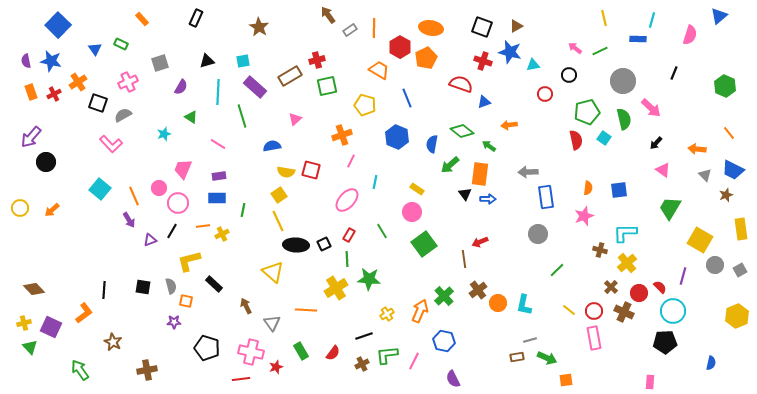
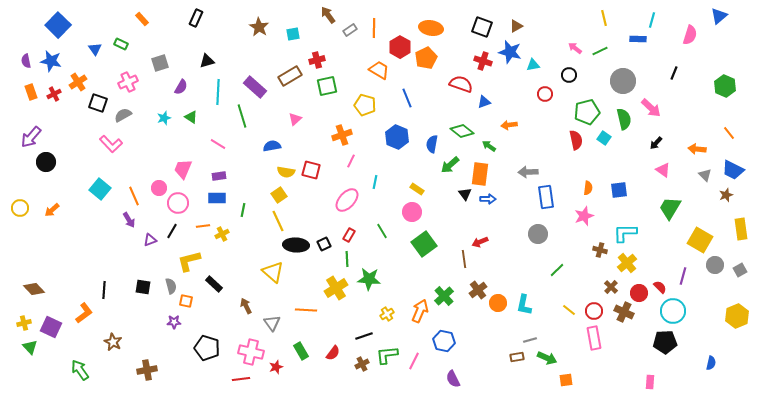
cyan square at (243, 61): moved 50 px right, 27 px up
cyan star at (164, 134): moved 16 px up
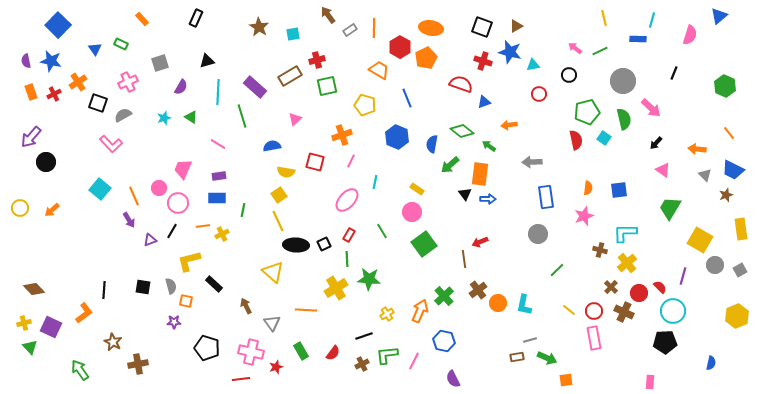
red circle at (545, 94): moved 6 px left
red square at (311, 170): moved 4 px right, 8 px up
gray arrow at (528, 172): moved 4 px right, 10 px up
brown cross at (147, 370): moved 9 px left, 6 px up
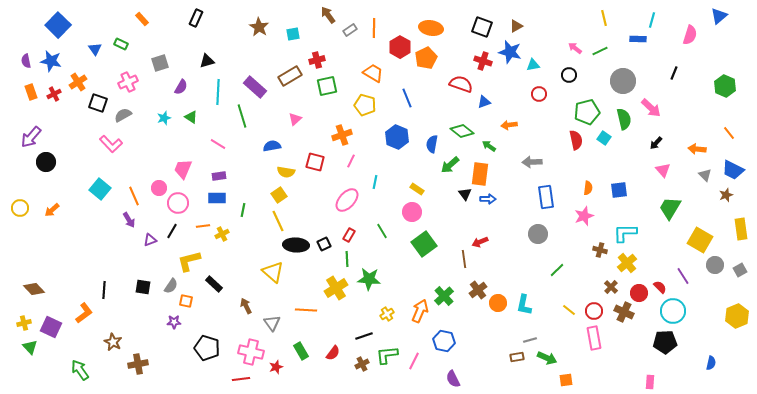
orange trapezoid at (379, 70): moved 6 px left, 3 px down
pink triangle at (663, 170): rotated 14 degrees clockwise
purple line at (683, 276): rotated 48 degrees counterclockwise
gray semicircle at (171, 286): rotated 49 degrees clockwise
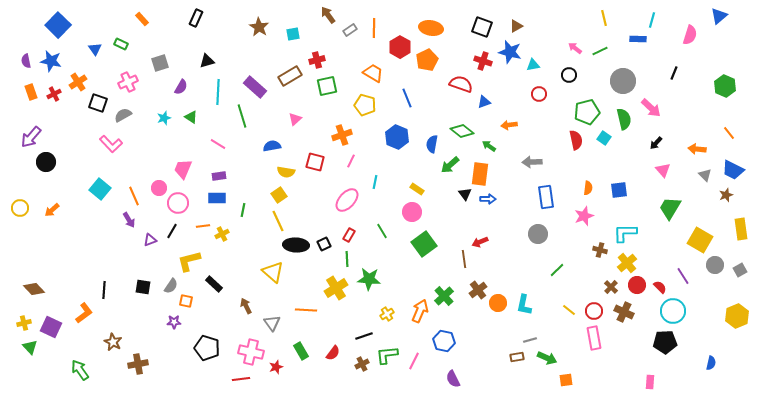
orange pentagon at (426, 58): moved 1 px right, 2 px down
red circle at (639, 293): moved 2 px left, 8 px up
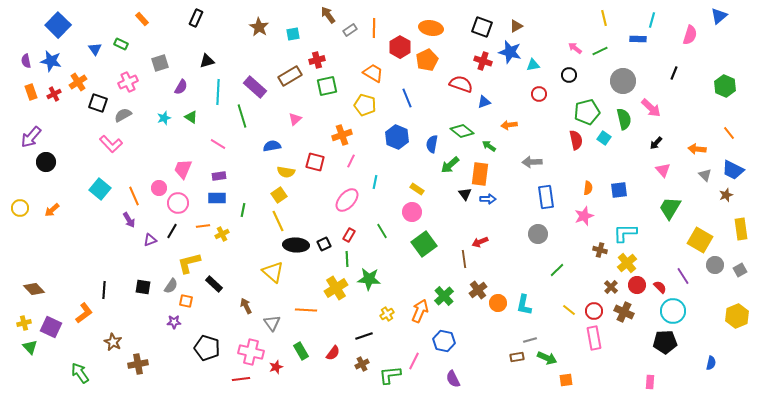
yellow L-shape at (189, 261): moved 2 px down
green L-shape at (387, 355): moved 3 px right, 20 px down
green arrow at (80, 370): moved 3 px down
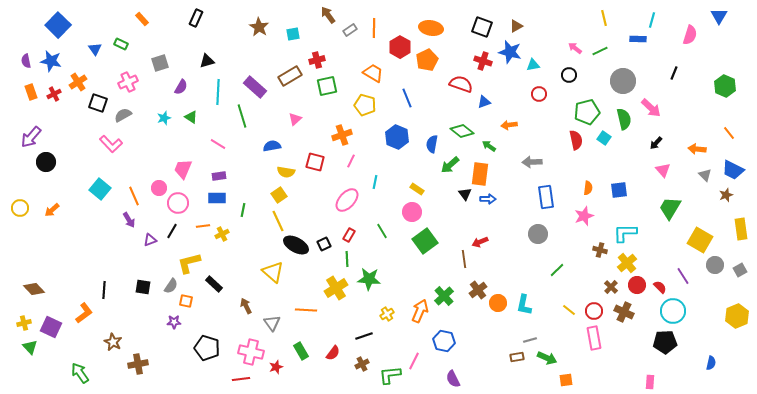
blue triangle at (719, 16): rotated 18 degrees counterclockwise
green square at (424, 244): moved 1 px right, 3 px up
black ellipse at (296, 245): rotated 25 degrees clockwise
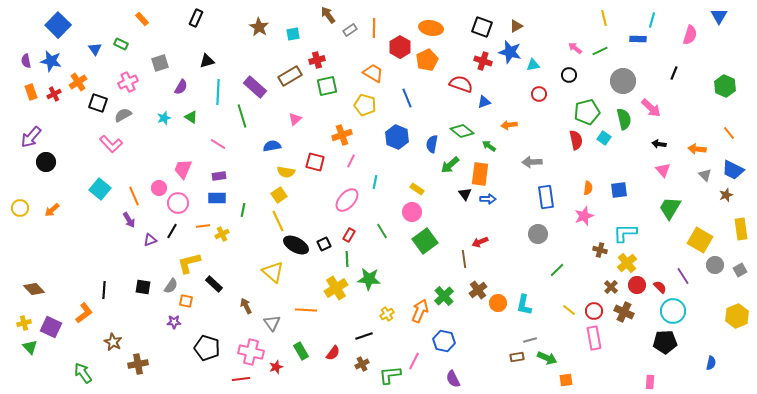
black arrow at (656, 143): moved 3 px right, 1 px down; rotated 56 degrees clockwise
green arrow at (80, 373): moved 3 px right
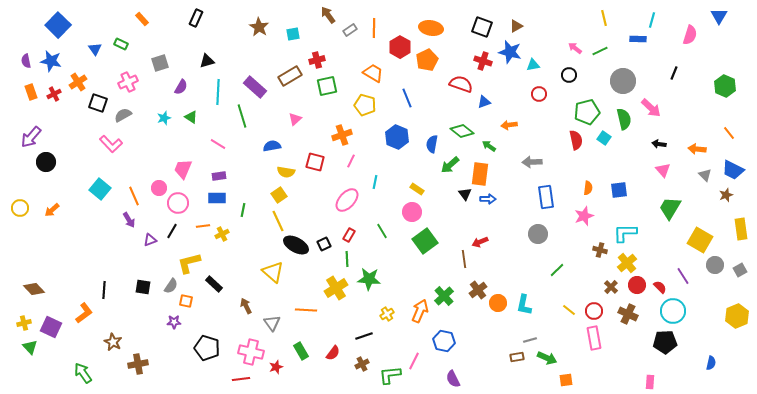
brown cross at (624, 312): moved 4 px right, 2 px down
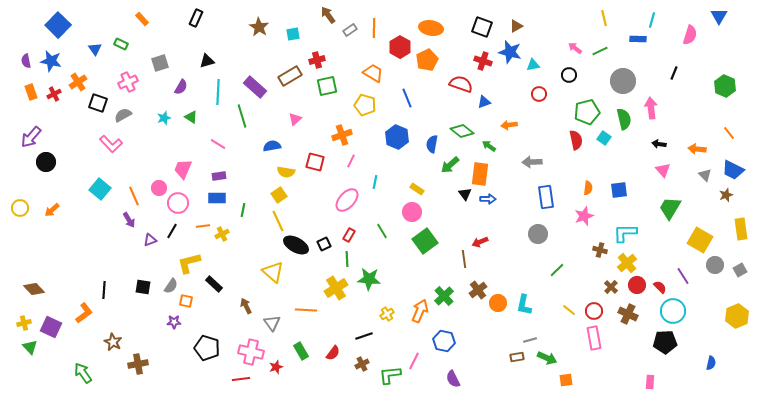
pink arrow at (651, 108): rotated 140 degrees counterclockwise
